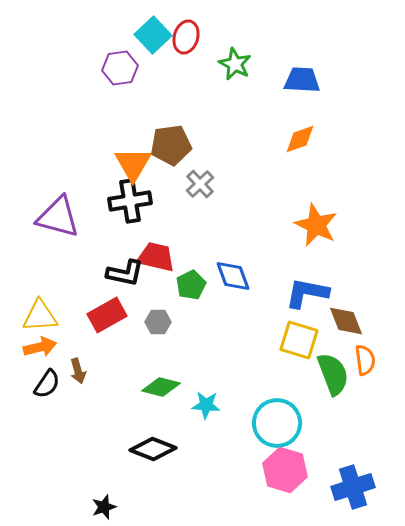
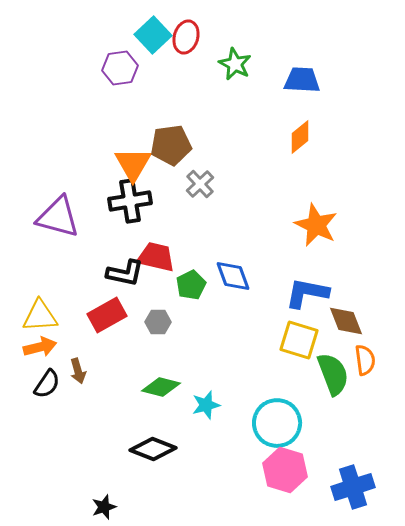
orange diamond: moved 2 px up; rotated 20 degrees counterclockwise
cyan star: rotated 20 degrees counterclockwise
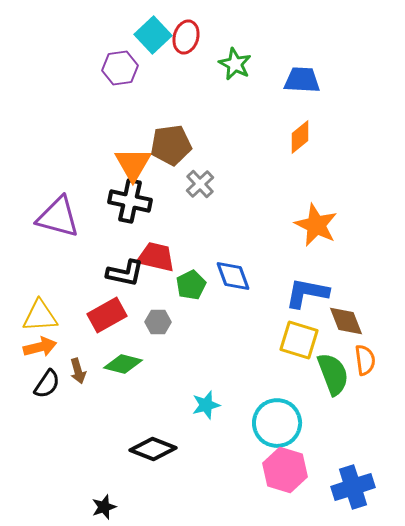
black cross: rotated 21 degrees clockwise
green diamond: moved 38 px left, 23 px up
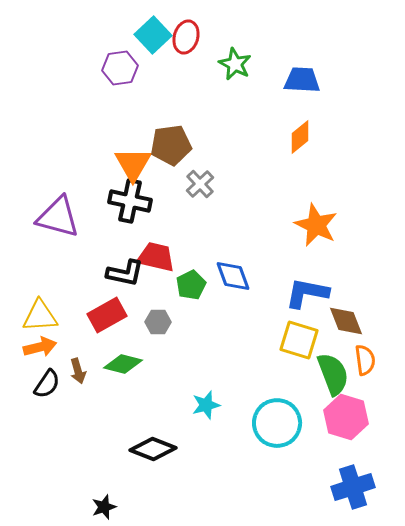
pink hexagon: moved 61 px right, 53 px up
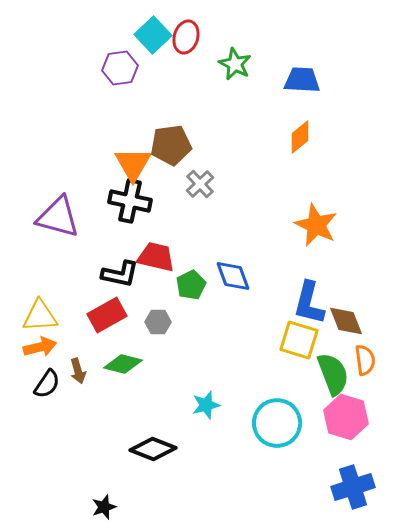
black L-shape: moved 5 px left, 1 px down
blue L-shape: moved 2 px right, 10 px down; rotated 87 degrees counterclockwise
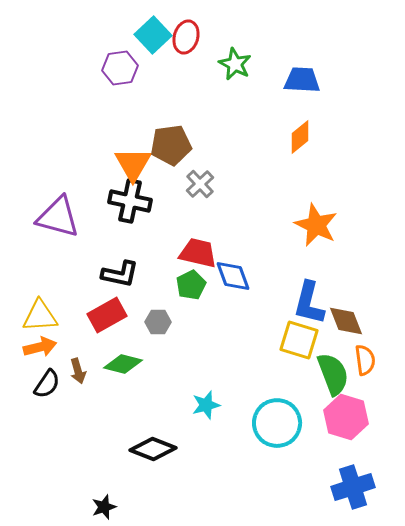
red trapezoid: moved 42 px right, 4 px up
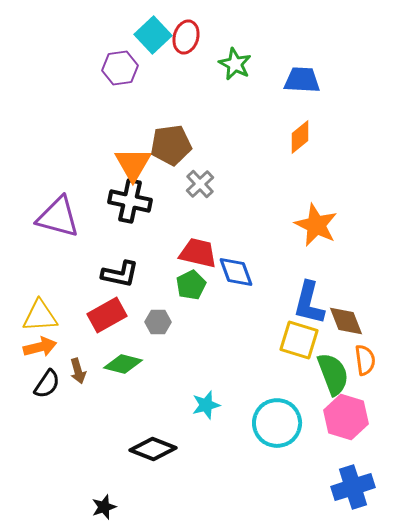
blue diamond: moved 3 px right, 4 px up
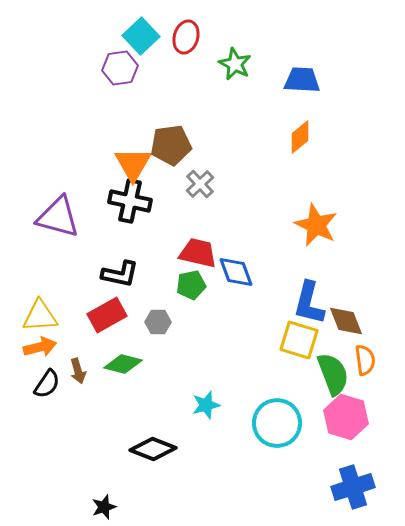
cyan square: moved 12 px left, 1 px down
green pentagon: rotated 16 degrees clockwise
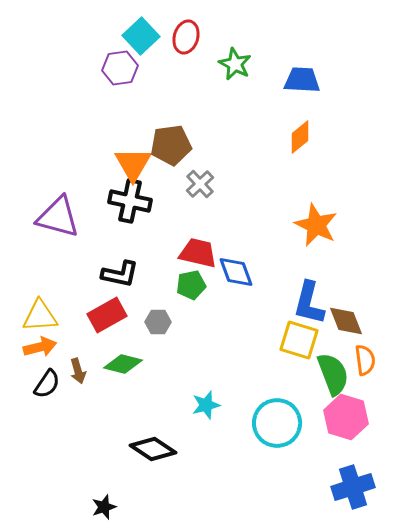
black diamond: rotated 12 degrees clockwise
